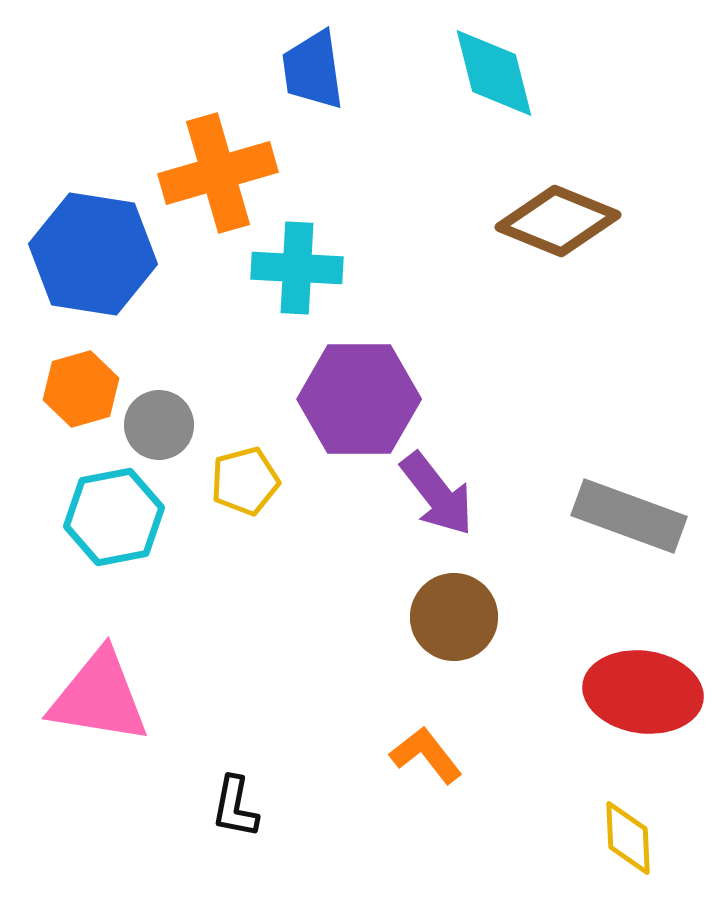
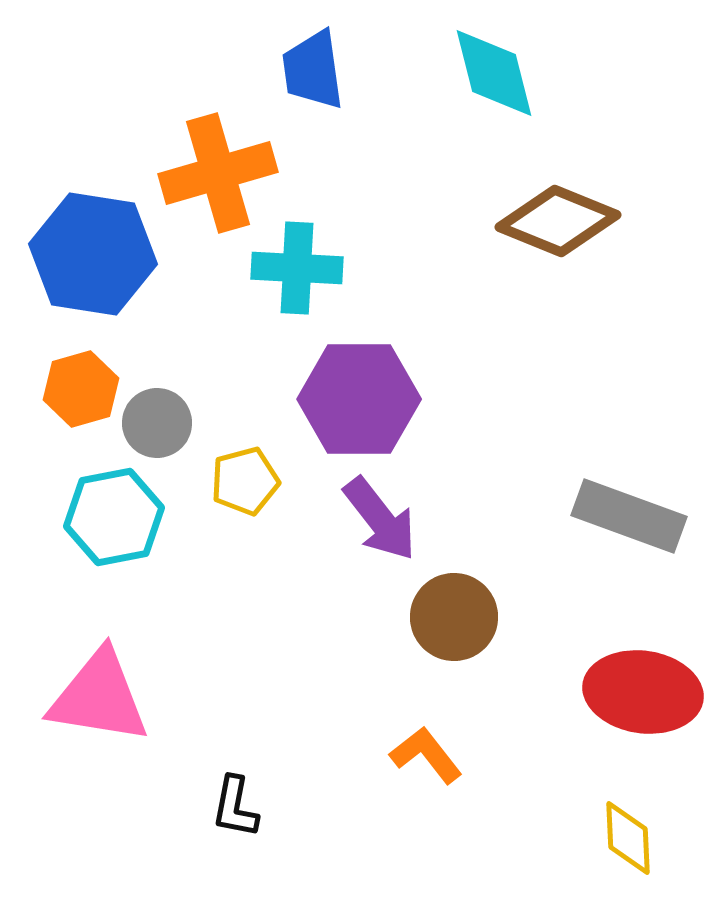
gray circle: moved 2 px left, 2 px up
purple arrow: moved 57 px left, 25 px down
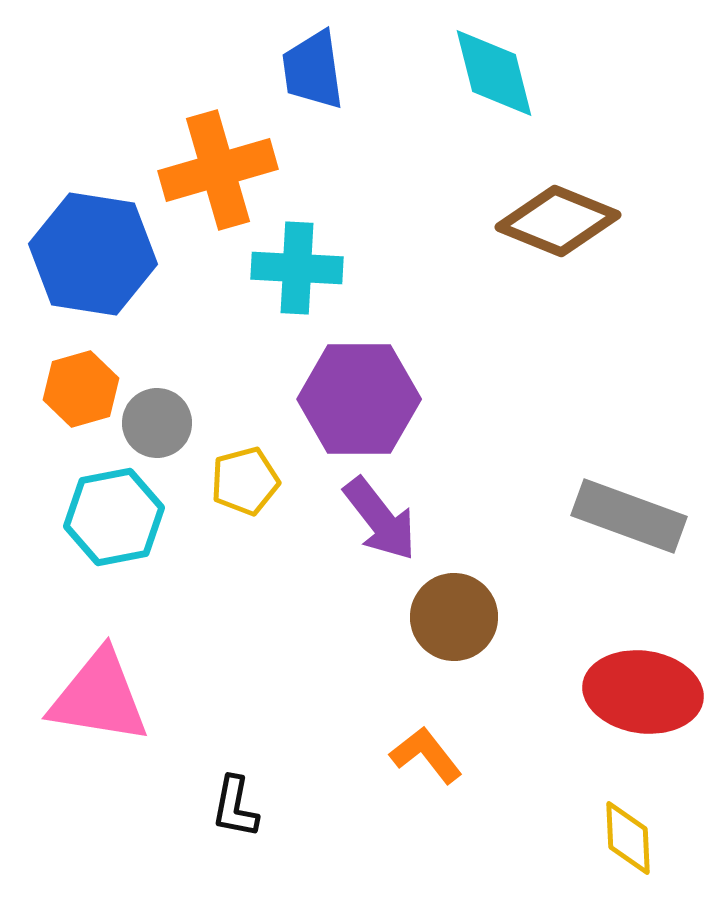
orange cross: moved 3 px up
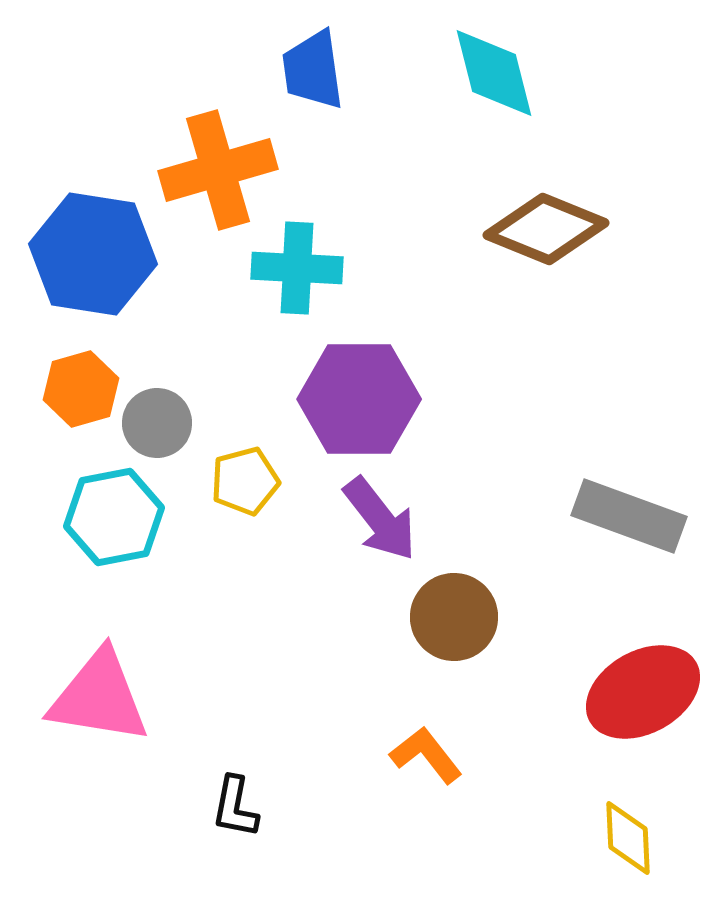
brown diamond: moved 12 px left, 8 px down
red ellipse: rotated 37 degrees counterclockwise
